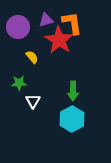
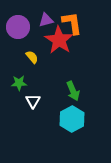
green arrow: rotated 24 degrees counterclockwise
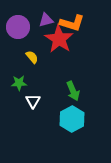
orange L-shape: rotated 115 degrees clockwise
red star: moved 1 px up
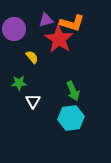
purple circle: moved 4 px left, 2 px down
cyan hexagon: moved 1 px left, 1 px up; rotated 20 degrees clockwise
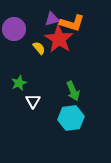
purple triangle: moved 6 px right, 1 px up
yellow semicircle: moved 7 px right, 9 px up
green star: rotated 21 degrees counterclockwise
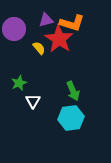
purple triangle: moved 6 px left, 1 px down
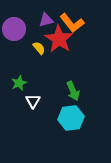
orange L-shape: rotated 35 degrees clockwise
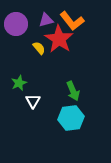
orange L-shape: moved 2 px up
purple circle: moved 2 px right, 5 px up
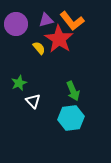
white triangle: rotated 14 degrees counterclockwise
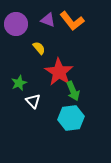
purple triangle: moved 2 px right; rotated 35 degrees clockwise
red star: moved 33 px down
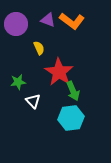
orange L-shape: rotated 15 degrees counterclockwise
yellow semicircle: rotated 16 degrees clockwise
green star: moved 1 px left, 1 px up; rotated 14 degrees clockwise
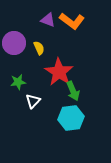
purple circle: moved 2 px left, 19 px down
white triangle: rotated 28 degrees clockwise
